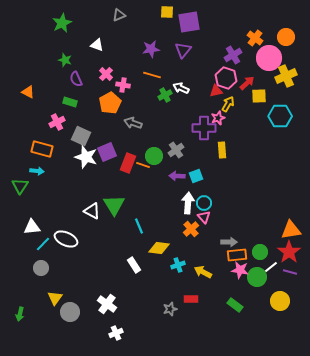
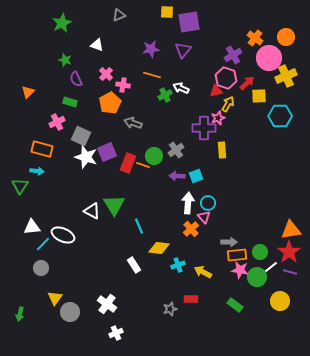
orange triangle at (28, 92): rotated 48 degrees clockwise
cyan circle at (204, 203): moved 4 px right
white ellipse at (66, 239): moved 3 px left, 4 px up
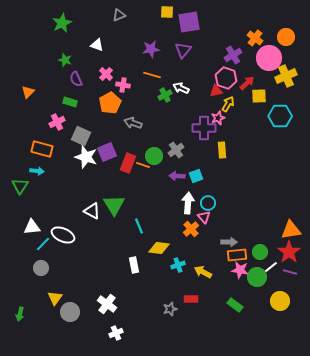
white rectangle at (134, 265): rotated 21 degrees clockwise
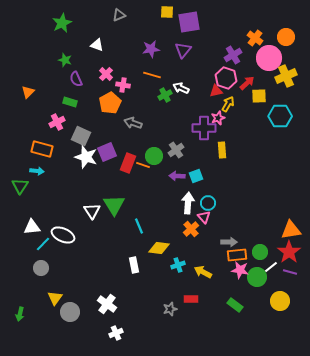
white triangle at (92, 211): rotated 30 degrees clockwise
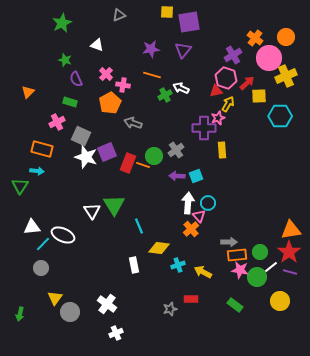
pink triangle at (204, 217): moved 5 px left, 1 px up
